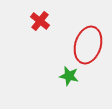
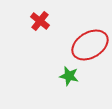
red ellipse: moved 2 px right; rotated 42 degrees clockwise
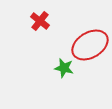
green star: moved 5 px left, 8 px up
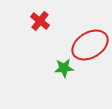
green star: rotated 18 degrees counterclockwise
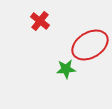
green star: moved 2 px right, 1 px down
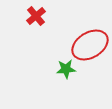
red cross: moved 4 px left, 5 px up; rotated 12 degrees clockwise
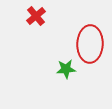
red ellipse: moved 1 px up; rotated 57 degrees counterclockwise
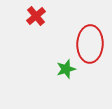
green star: rotated 12 degrees counterclockwise
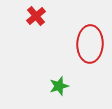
green star: moved 7 px left, 17 px down
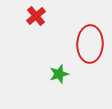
green star: moved 12 px up
